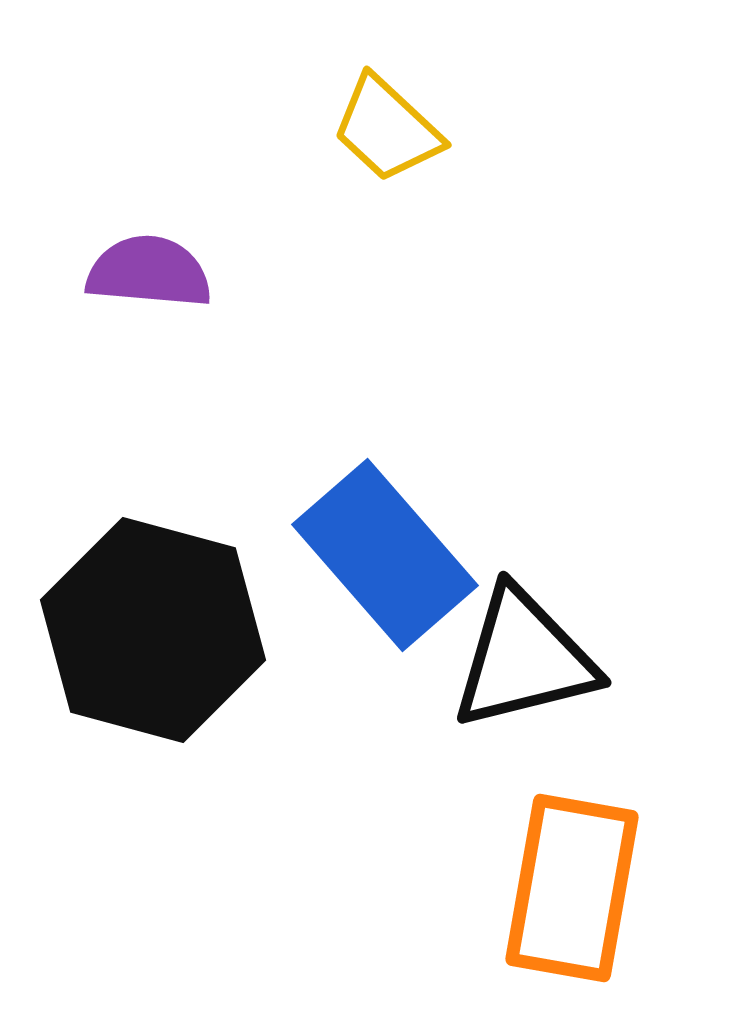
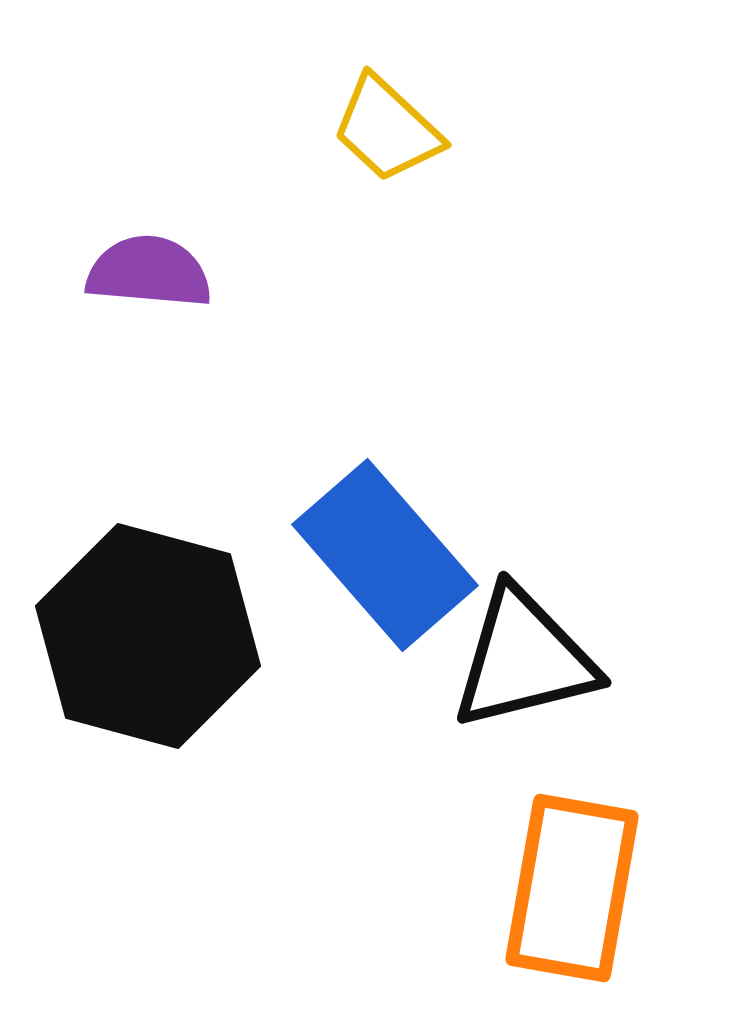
black hexagon: moved 5 px left, 6 px down
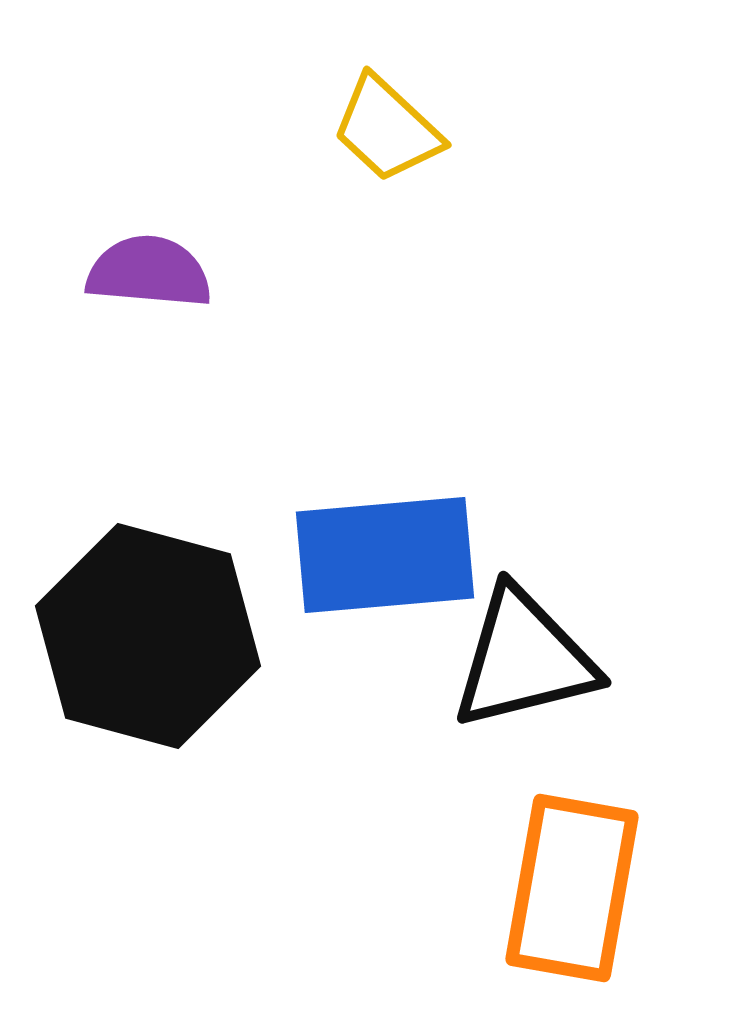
blue rectangle: rotated 54 degrees counterclockwise
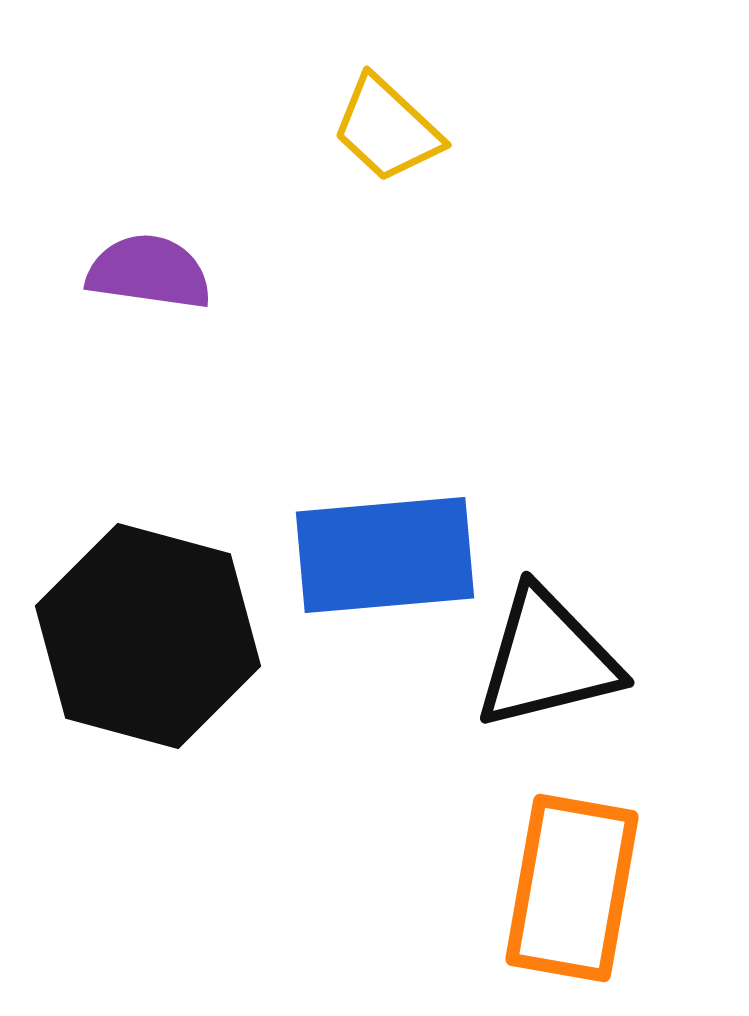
purple semicircle: rotated 3 degrees clockwise
black triangle: moved 23 px right
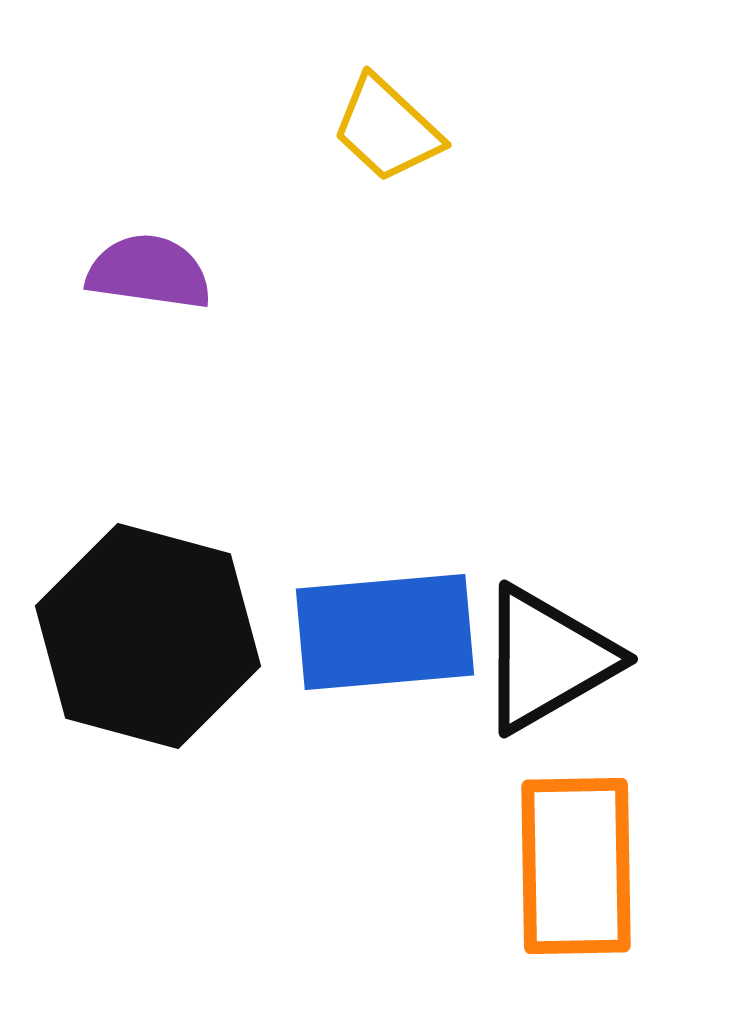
blue rectangle: moved 77 px down
black triangle: rotated 16 degrees counterclockwise
orange rectangle: moved 4 px right, 22 px up; rotated 11 degrees counterclockwise
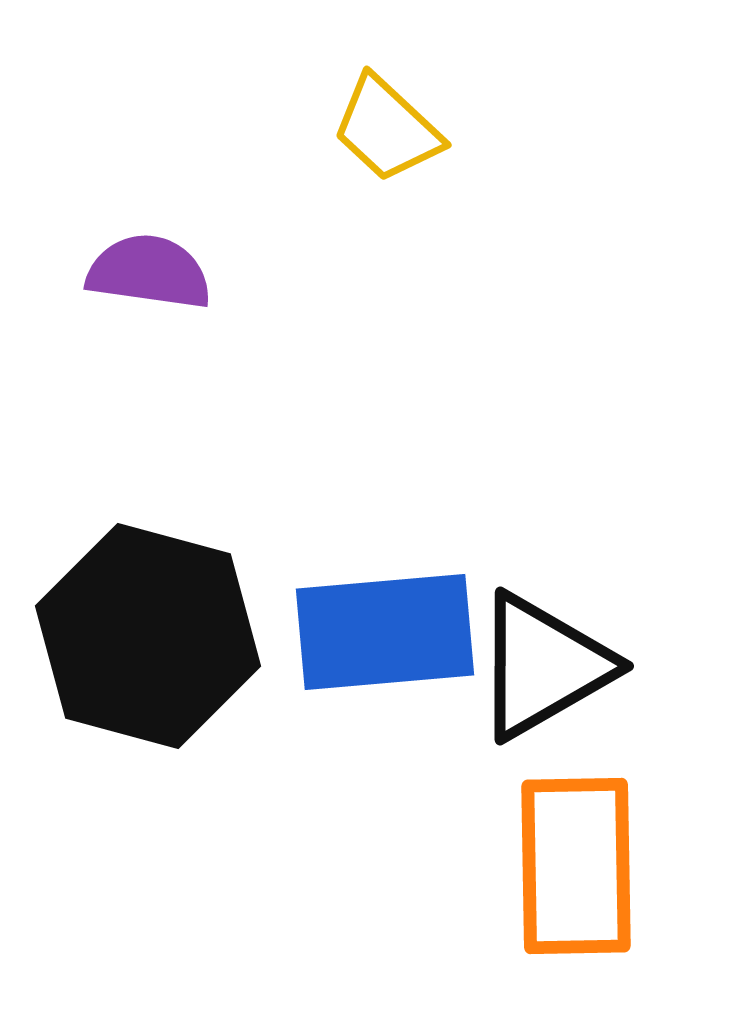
black triangle: moved 4 px left, 7 px down
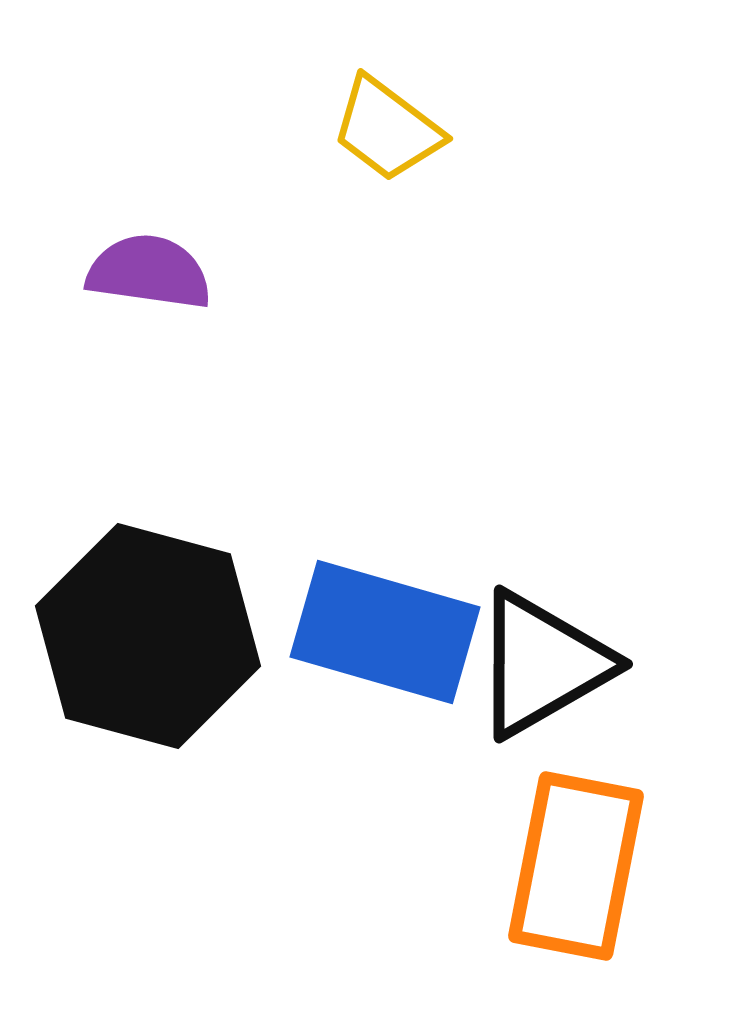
yellow trapezoid: rotated 6 degrees counterclockwise
blue rectangle: rotated 21 degrees clockwise
black triangle: moved 1 px left, 2 px up
orange rectangle: rotated 12 degrees clockwise
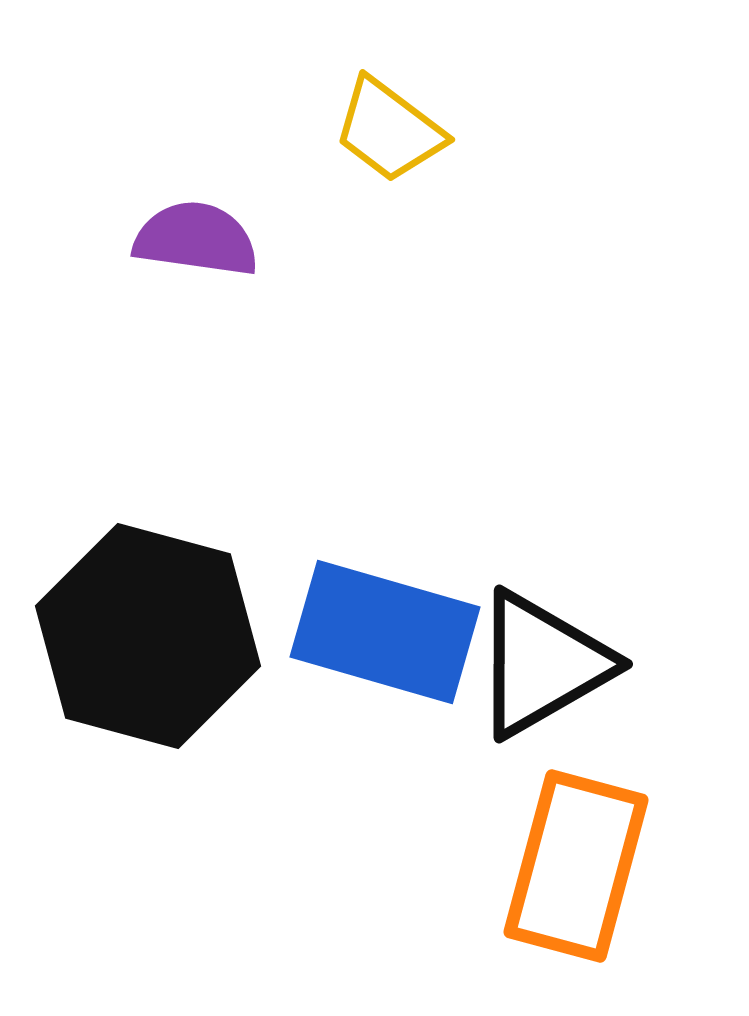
yellow trapezoid: moved 2 px right, 1 px down
purple semicircle: moved 47 px right, 33 px up
orange rectangle: rotated 4 degrees clockwise
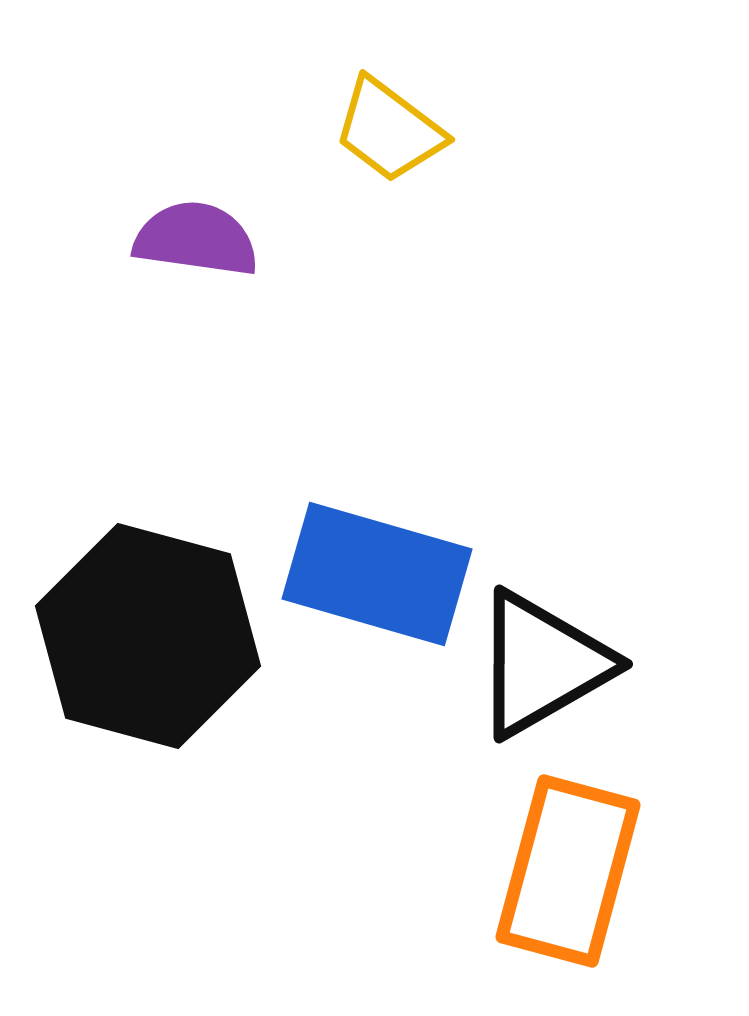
blue rectangle: moved 8 px left, 58 px up
orange rectangle: moved 8 px left, 5 px down
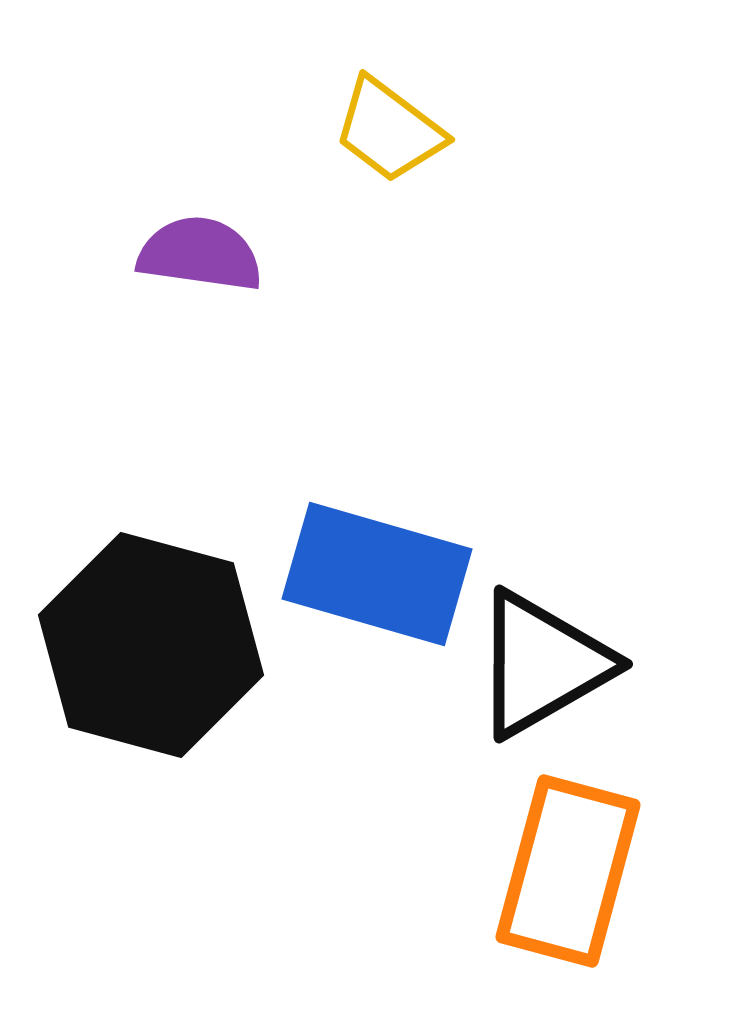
purple semicircle: moved 4 px right, 15 px down
black hexagon: moved 3 px right, 9 px down
